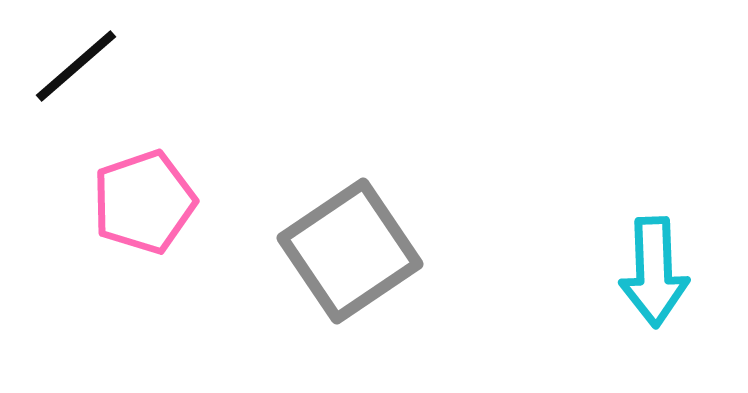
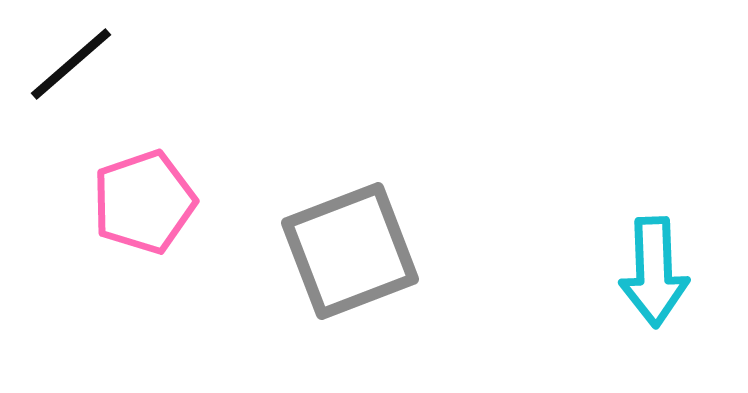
black line: moved 5 px left, 2 px up
gray square: rotated 13 degrees clockwise
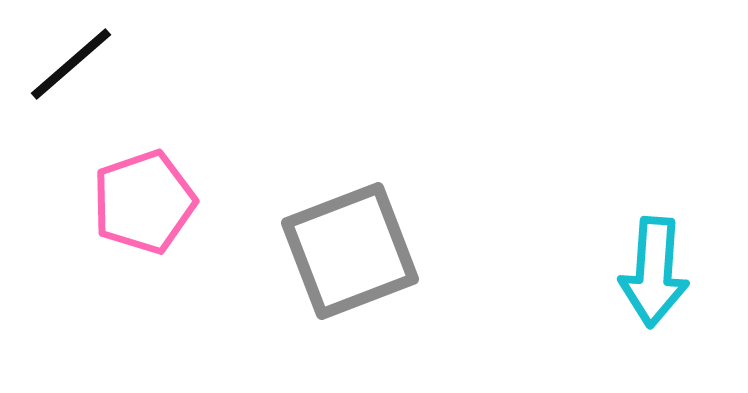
cyan arrow: rotated 6 degrees clockwise
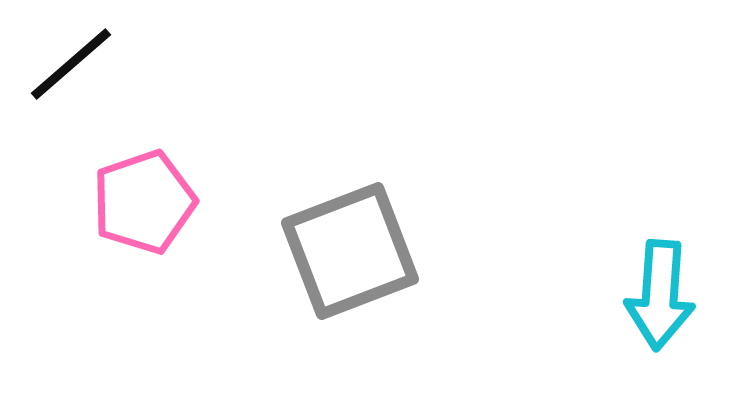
cyan arrow: moved 6 px right, 23 px down
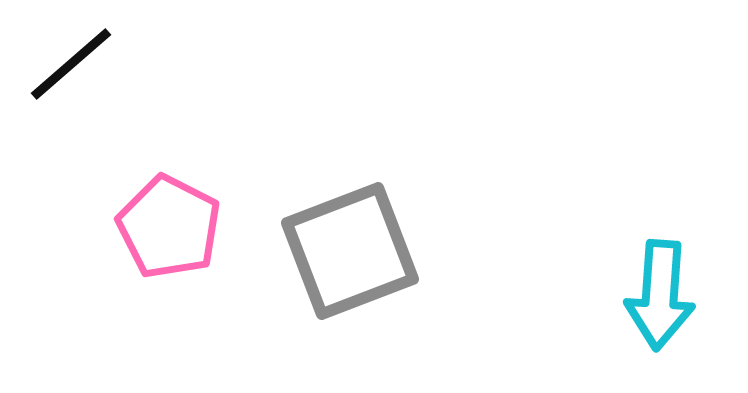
pink pentagon: moved 25 px right, 25 px down; rotated 26 degrees counterclockwise
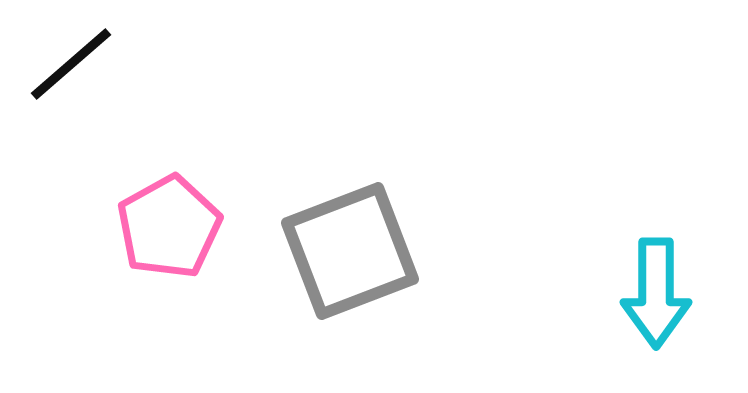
pink pentagon: rotated 16 degrees clockwise
cyan arrow: moved 4 px left, 2 px up; rotated 4 degrees counterclockwise
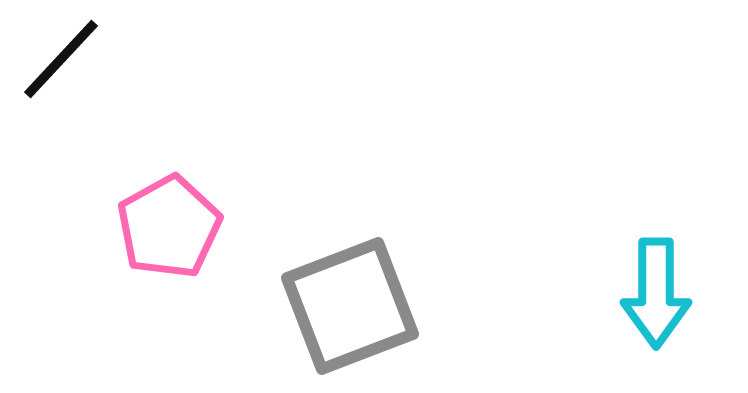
black line: moved 10 px left, 5 px up; rotated 6 degrees counterclockwise
gray square: moved 55 px down
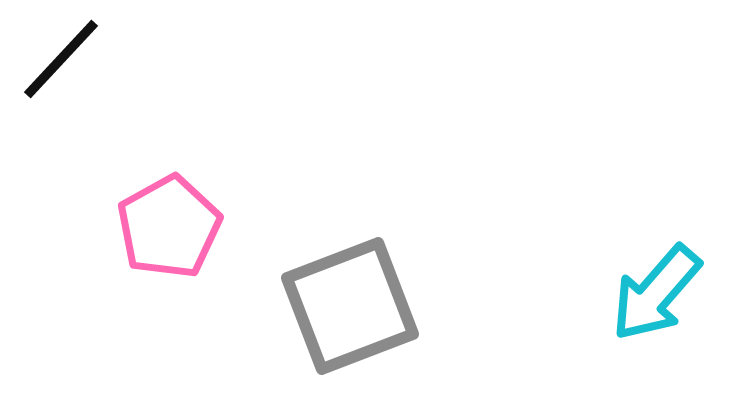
cyan arrow: rotated 41 degrees clockwise
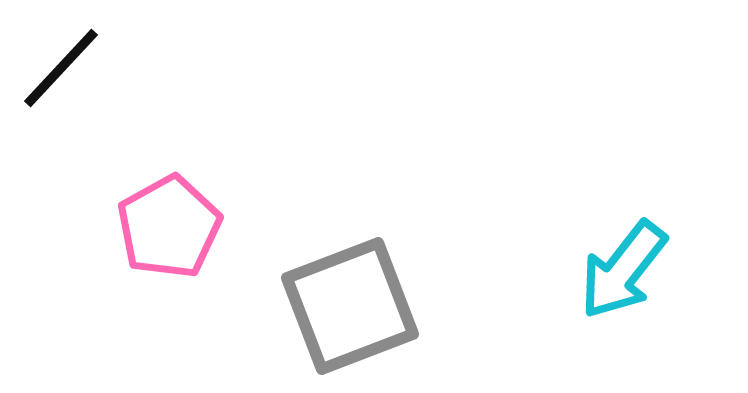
black line: moved 9 px down
cyan arrow: moved 33 px left, 23 px up; rotated 3 degrees counterclockwise
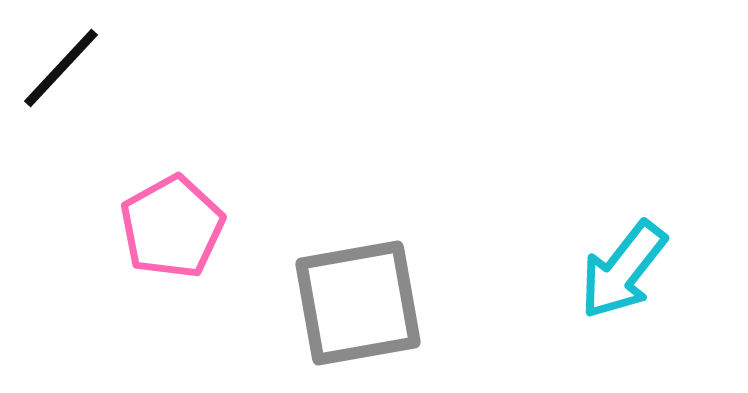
pink pentagon: moved 3 px right
gray square: moved 8 px right, 3 px up; rotated 11 degrees clockwise
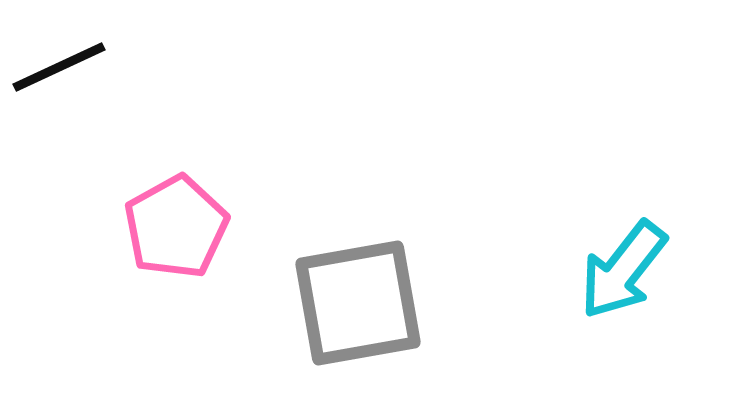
black line: moved 2 px left, 1 px up; rotated 22 degrees clockwise
pink pentagon: moved 4 px right
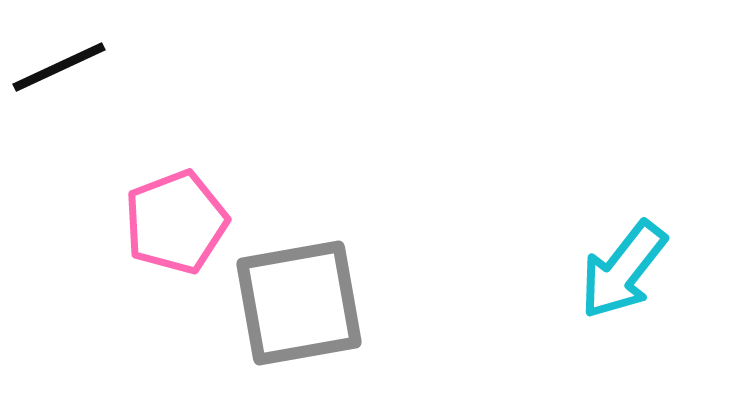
pink pentagon: moved 5 px up; rotated 8 degrees clockwise
gray square: moved 59 px left
